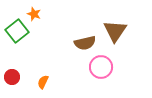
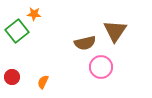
orange star: rotated 16 degrees counterclockwise
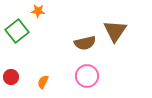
orange star: moved 4 px right, 3 px up
pink circle: moved 14 px left, 9 px down
red circle: moved 1 px left
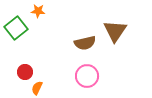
green square: moved 1 px left, 3 px up
red circle: moved 14 px right, 5 px up
orange semicircle: moved 6 px left, 6 px down
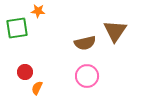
green square: moved 1 px right; rotated 30 degrees clockwise
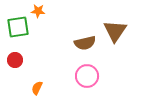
green square: moved 1 px right, 1 px up
red circle: moved 10 px left, 12 px up
